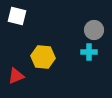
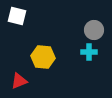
red triangle: moved 3 px right, 5 px down
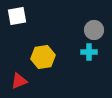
white square: rotated 24 degrees counterclockwise
yellow hexagon: rotated 15 degrees counterclockwise
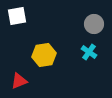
gray circle: moved 6 px up
cyan cross: rotated 35 degrees clockwise
yellow hexagon: moved 1 px right, 2 px up
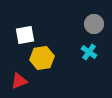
white square: moved 8 px right, 19 px down
yellow hexagon: moved 2 px left, 3 px down
